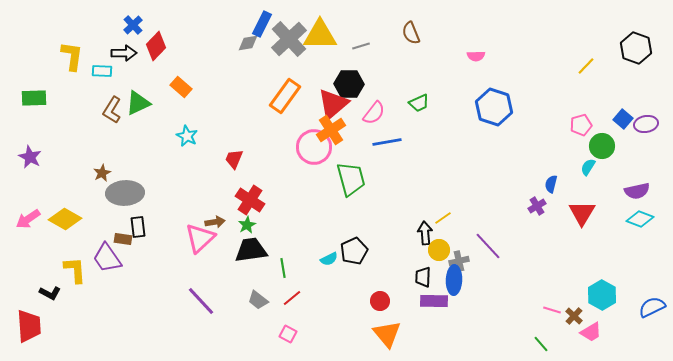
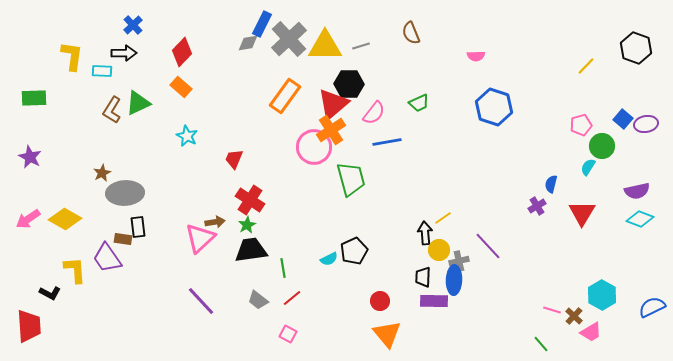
yellow triangle at (320, 35): moved 5 px right, 11 px down
red diamond at (156, 46): moved 26 px right, 6 px down
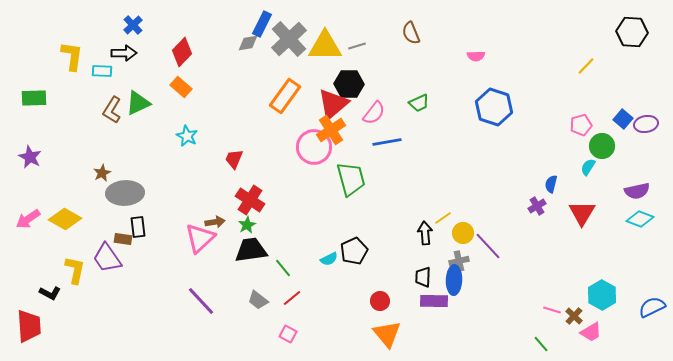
gray line at (361, 46): moved 4 px left
black hexagon at (636, 48): moved 4 px left, 16 px up; rotated 16 degrees counterclockwise
yellow circle at (439, 250): moved 24 px right, 17 px up
green line at (283, 268): rotated 30 degrees counterclockwise
yellow L-shape at (75, 270): rotated 16 degrees clockwise
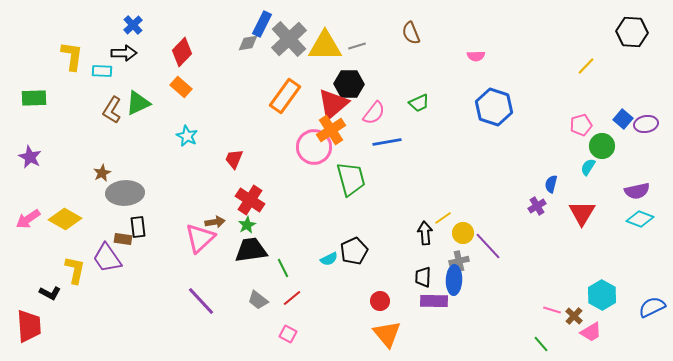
green line at (283, 268): rotated 12 degrees clockwise
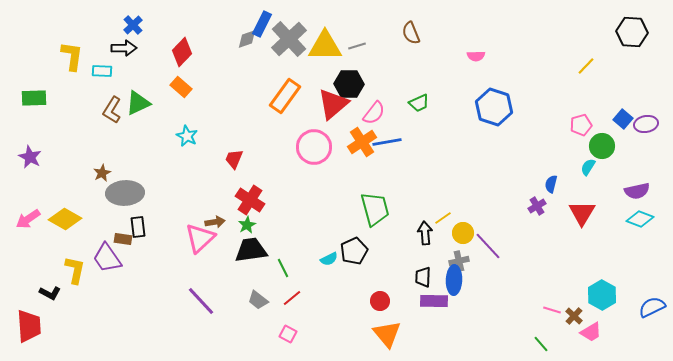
gray diamond at (248, 43): moved 1 px left, 4 px up; rotated 10 degrees counterclockwise
black arrow at (124, 53): moved 5 px up
orange cross at (331, 130): moved 31 px right, 12 px down
green trapezoid at (351, 179): moved 24 px right, 30 px down
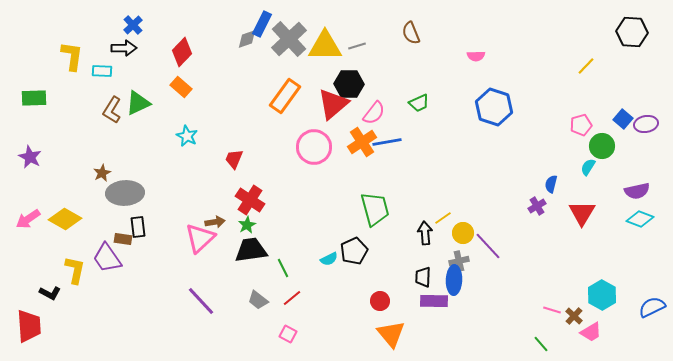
orange triangle at (387, 334): moved 4 px right
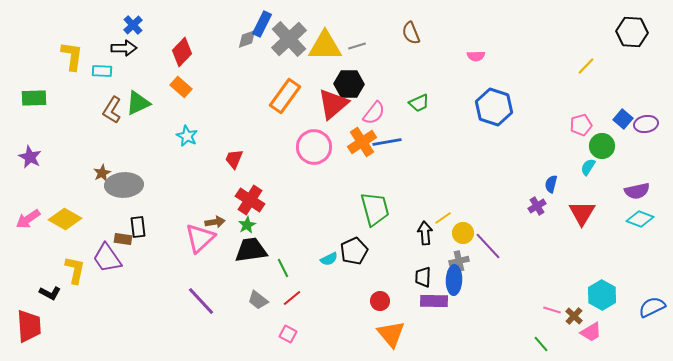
gray ellipse at (125, 193): moved 1 px left, 8 px up
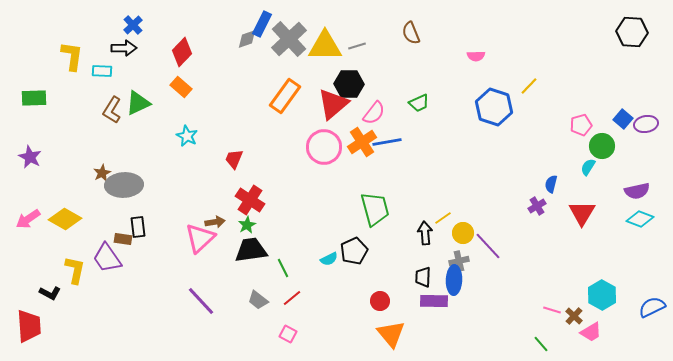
yellow line at (586, 66): moved 57 px left, 20 px down
pink circle at (314, 147): moved 10 px right
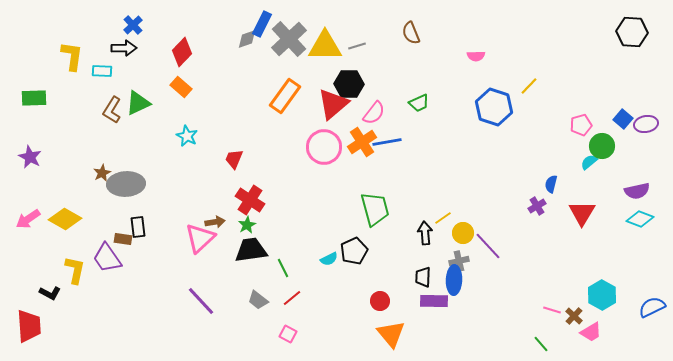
cyan semicircle at (588, 167): moved 1 px right, 5 px up; rotated 18 degrees clockwise
gray ellipse at (124, 185): moved 2 px right, 1 px up
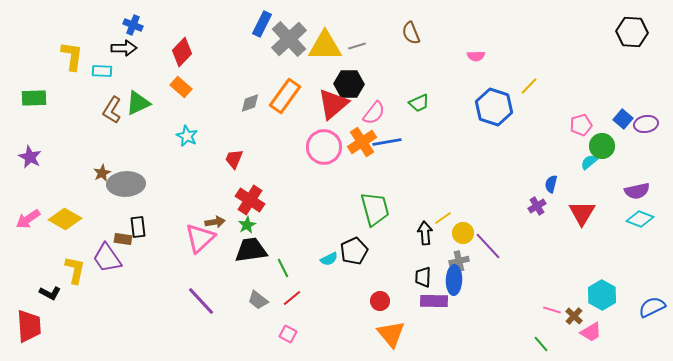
blue cross at (133, 25): rotated 24 degrees counterclockwise
gray diamond at (247, 39): moved 3 px right, 64 px down
